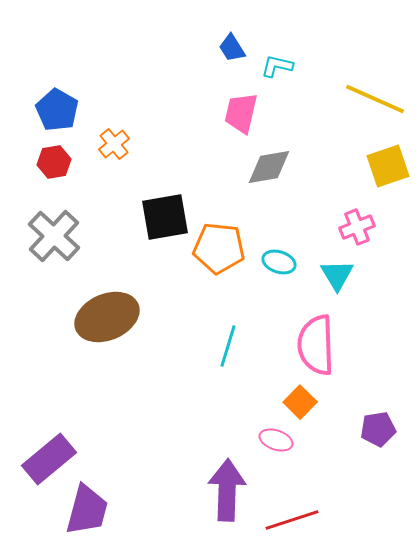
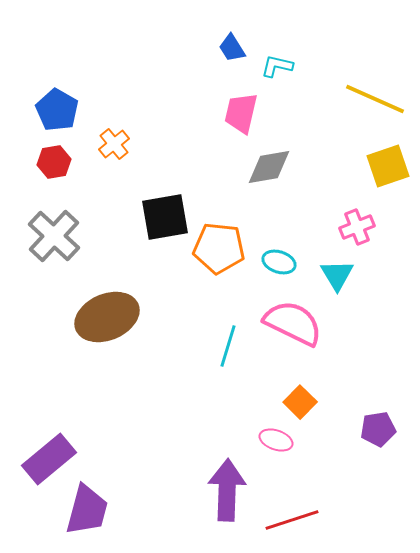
pink semicircle: moved 23 px left, 22 px up; rotated 118 degrees clockwise
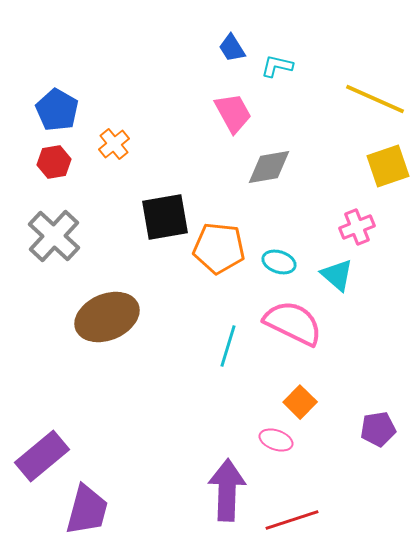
pink trapezoid: moved 8 px left; rotated 138 degrees clockwise
cyan triangle: rotated 18 degrees counterclockwise
purple rectangle: moved 7 px left, 3 px up
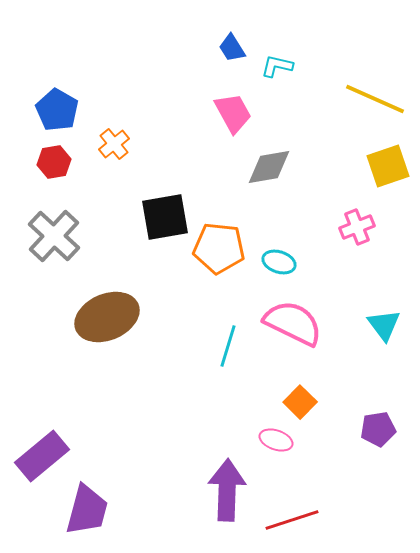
cyan triangle: moved 47 px right, 50 px down; rotated 12 degrees clockwise
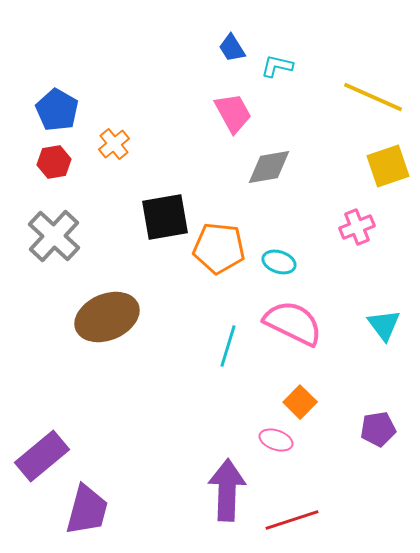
yellow line: moved 2 px left, 2 px up
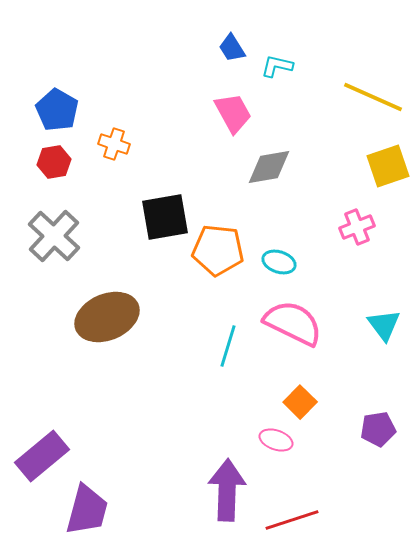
orange cross: rotated 32 degrees counterclockwise
orange pentagon: moved 1 px left, 2 px down
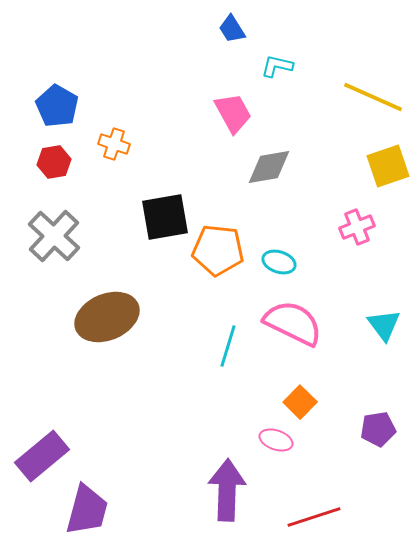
blue trapezoid: moved 19 px up
blue pentagon: moved 4 px up
red line: moved 22 px right, 3 px up
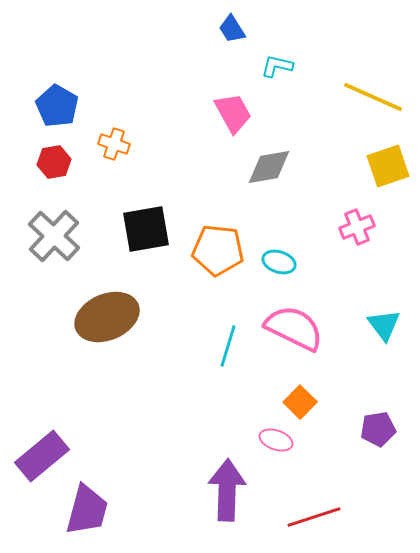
black square: moved 19 px left, 12 px down
pink semicircle: moved 1 px right, 5 px down
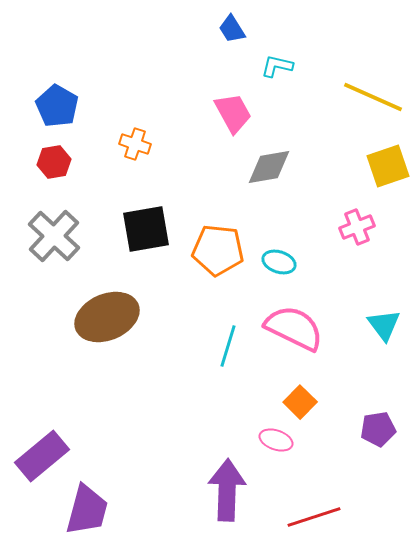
orange cross: moved 21 px right
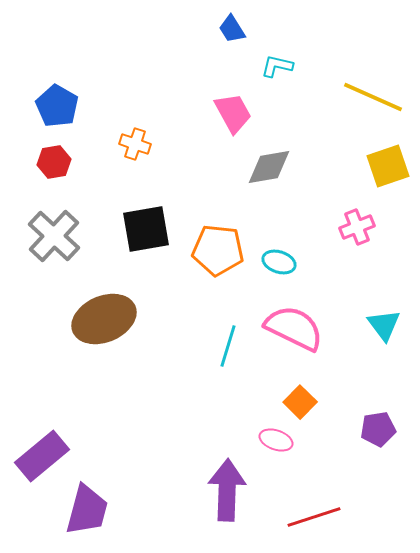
brown ellipse: moved 3 px left, 2 px down
